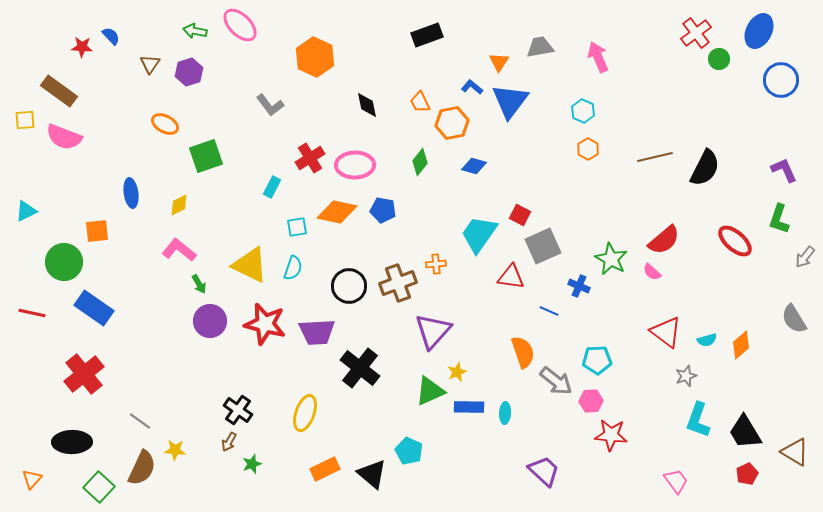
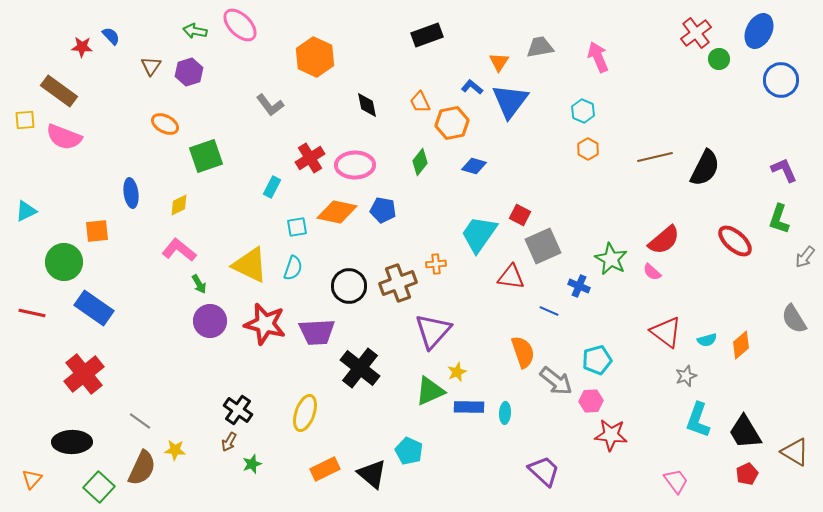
brown triangle at (150, 64): moved 1 px right, 2 px down
cyan pentagon at (597, 360): rotated 12 degrees counterclockwise
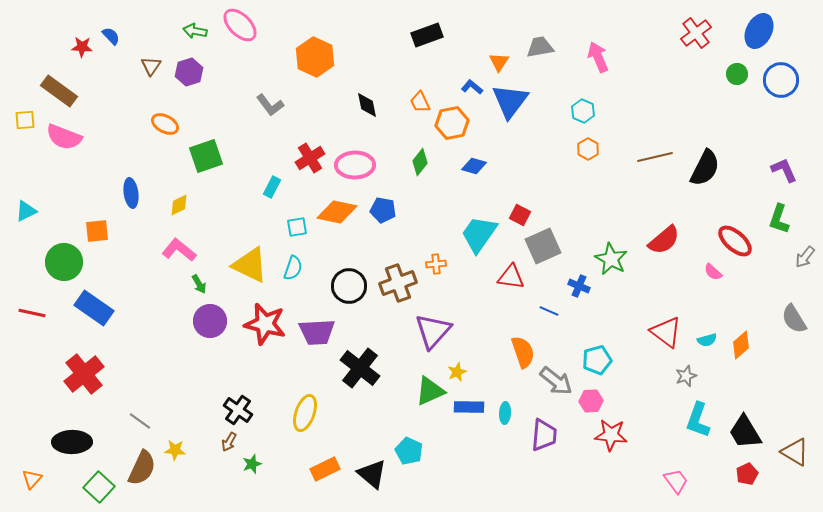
green circle at (719, 59): moved 18 px right, 15 px down
pink semicircle at (652, 272): moved 61 px right
purple trapezoid at (544, 471): moved 36 px up; rotated 52 degrees clockwise
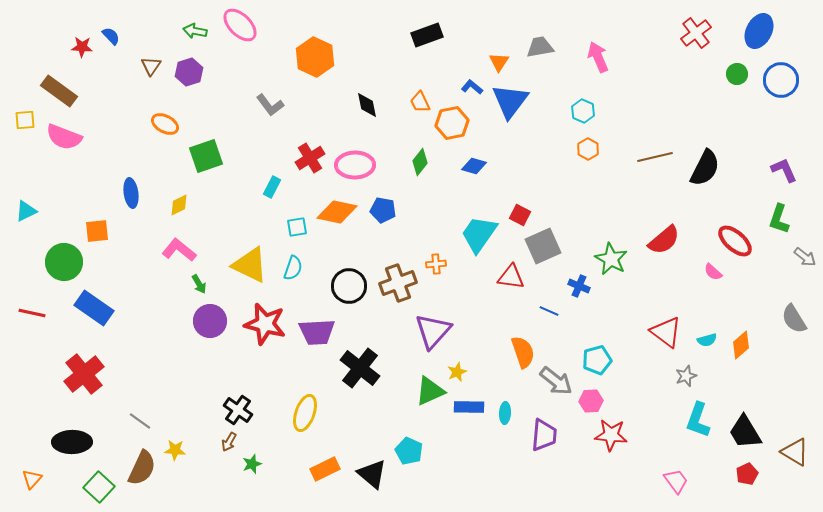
gray arrow at (805, 257): rotated 90 degrees counterclockwise
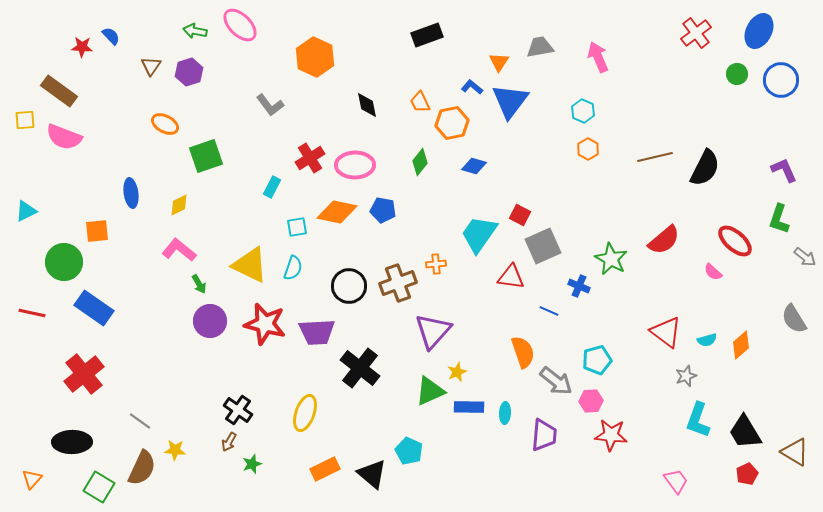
green square at (99, 487): rotated 12 degrees counterclockwise
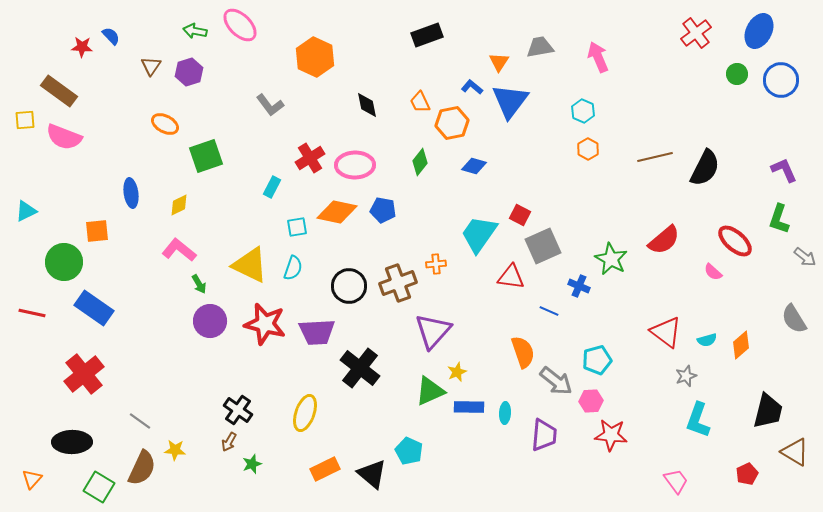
black trapezoid at (745, 432): moved 23 px right, 21 px up; rotated 135 degrees counterclockwise
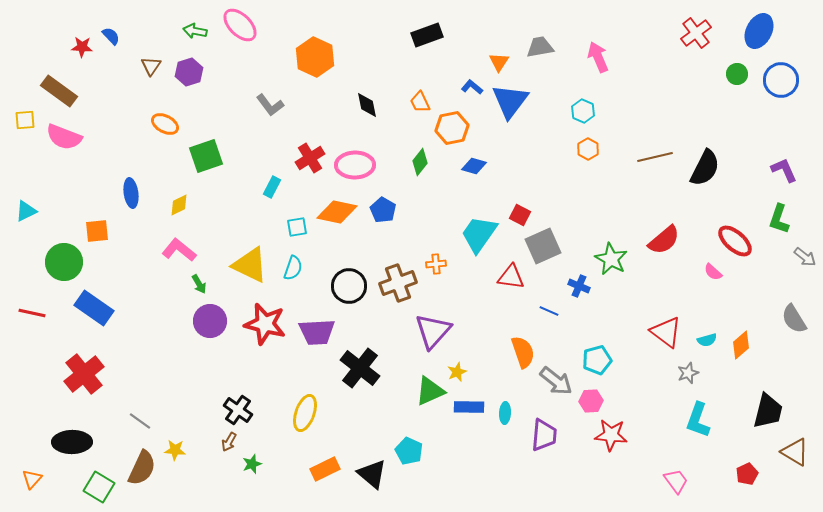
orange hexagon at (452, 123): moved 5 px down
blue pentagon at (383, 210): rotated 20 degrees clockwise
gray star at (686, 376): moved 2 px right, 3 px up
